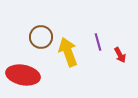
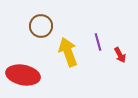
brown circle: moved 11 px up
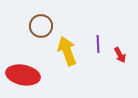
purple line: moved 2 px down; rotated 12 degrees clockwise
yellow arrow: moved 1 px left, 1 px up
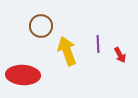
red ellipse: rotated 8 degrees counterclockwise
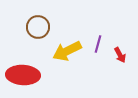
brown circle: moved 3 px left, 1 px down
purple line: rotated 18 degrees clockwise
yellow arrow: rotated 96 degrees counterclockwise
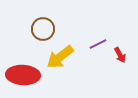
brown circle: moved 5 px right, 2 px down
purple line: rotated 48 degrees clockwise
yellow arrow: moved 7 px left, 6 px down; rotated 12 degrees counterclockwise
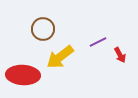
purple line: moved 2 px up
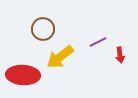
red arrow: rotated 21 degrees clockwise
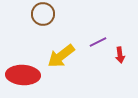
brown circle: moved 15 px up
yellow arrow: moved 1 px right, 1 px up
